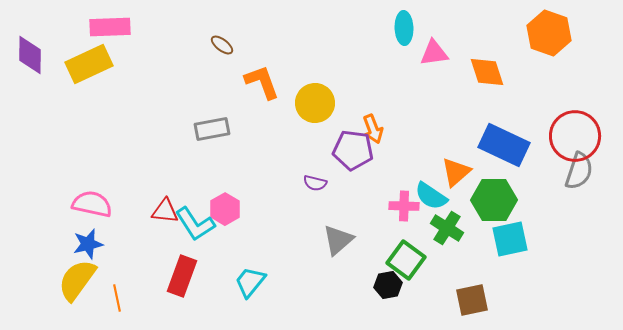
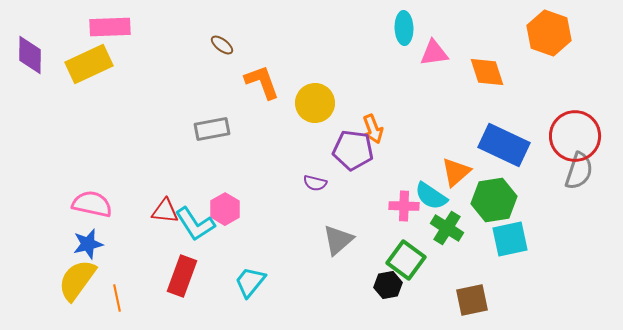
green hexagon: rotated 9 degrees counterclockwise
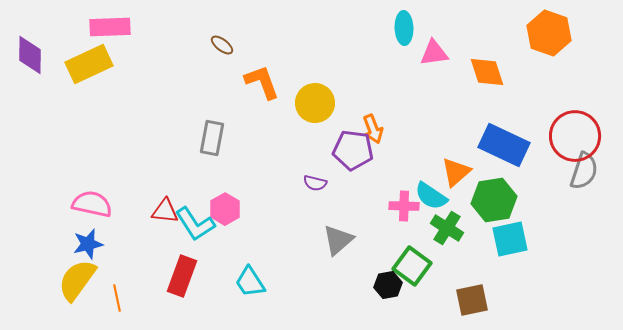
gray rectangle: moved 9 px down; rotated 68 degrees counterclockwise
gray semicircle: moved 5 px right
green square: moved 6 px right, 6 px down
cyan trapezoid: rotated 72 degrees counterclockwise
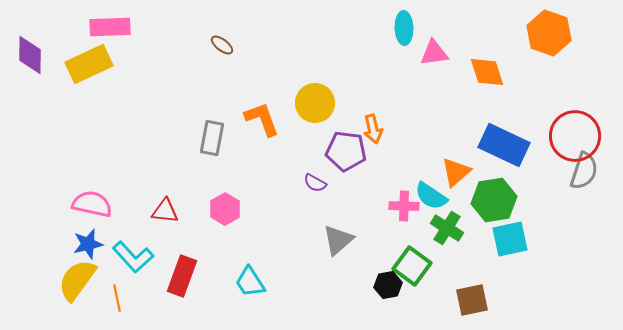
orange L-shape: moved 37 px down
orange arrow: rotated 8 degrees clockwise
purple pentagon: moved 7 px left, 1 px down
purple semicircle: rotated 15 degrees clockwise
cyan L-shape: moved 62 px left, 33 px down; rotated 9 degrees counterclockwise
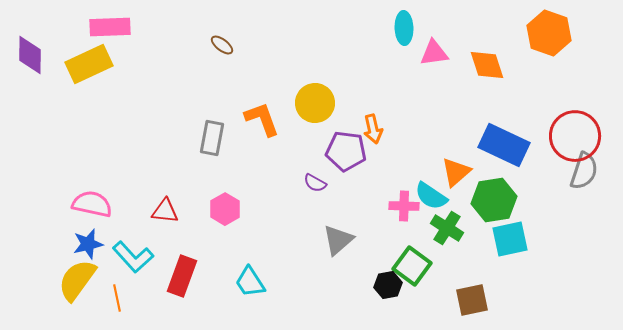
orange diamond: moved 7 px up
